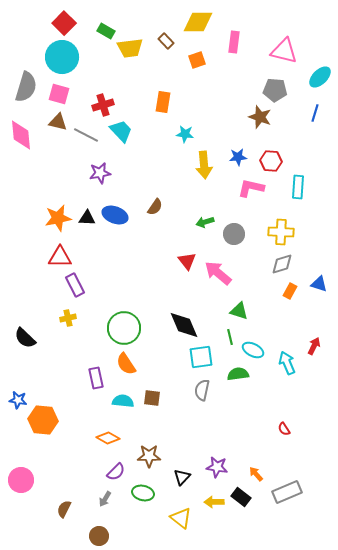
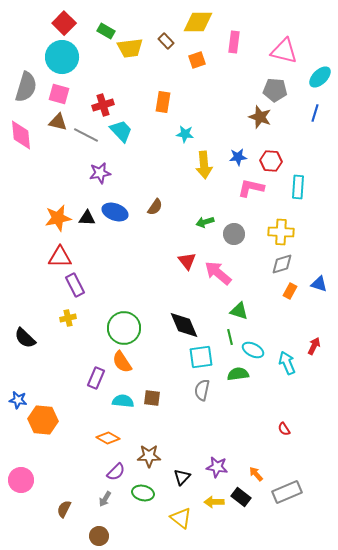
blue ellipse at (115, 215): moved 3 px up
orange semicircle at (126, 364): moved 4 px left, 2 px up
purple rectangle at (96, 378): rotated 35 degrees clockwise
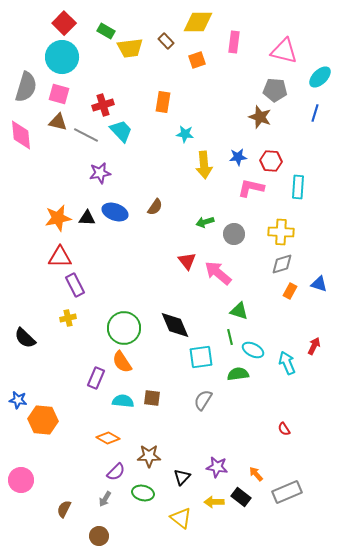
black diamond at (184, 325): moved 9 px left
gray semicircle at (202, 390): moved 1 px right, 10 px down; rotated 20 degrees clockwise
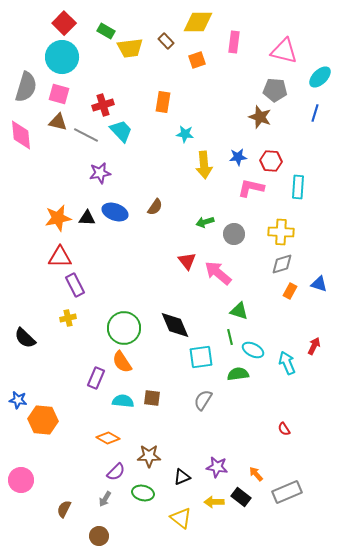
black triangle at (182, 477): rotated 24 degrees clockwise
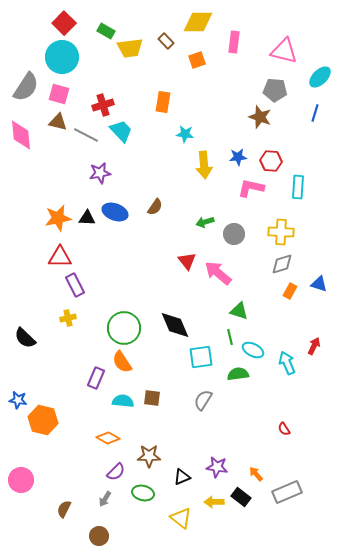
gray semicircle at (26, 87): rotated 16 degrees clockwise
orange hexagon at (43, 420): rotated 8 degrees clockwise
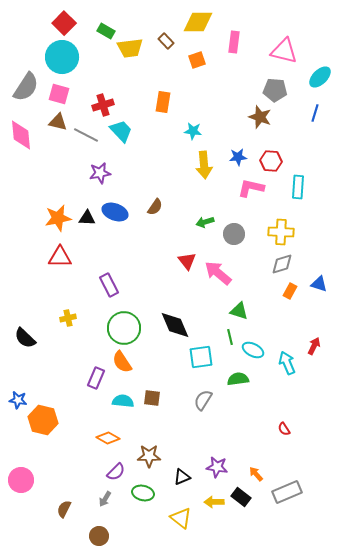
cyan star at (185, 134): moved 8 px right, 3 px up
purple rectangle at (75, 285): moved 34 px right
green semicircle at (238, 374): moved 5 px down
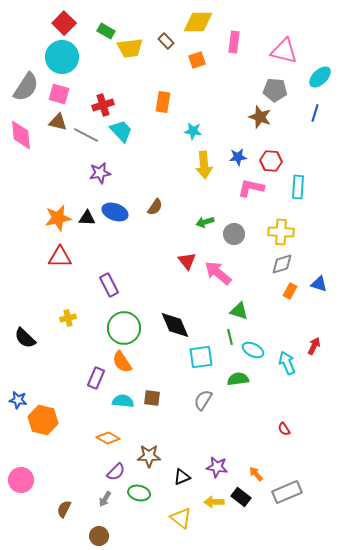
green ellipse at (143, 493): moved 4 px left
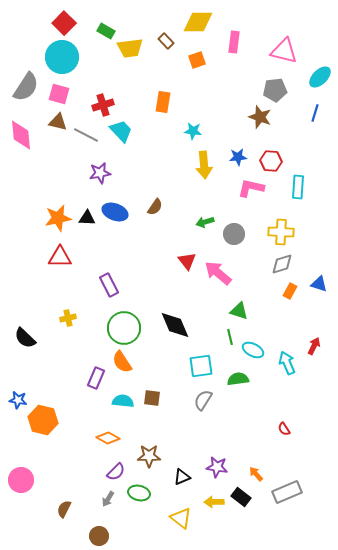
gray pentagon at (275, 90): rotated 10 degrees counterclockwise
cyan square at (201, 357): moved 9 px down
gray arrow at (105, 499): moved 3 px right
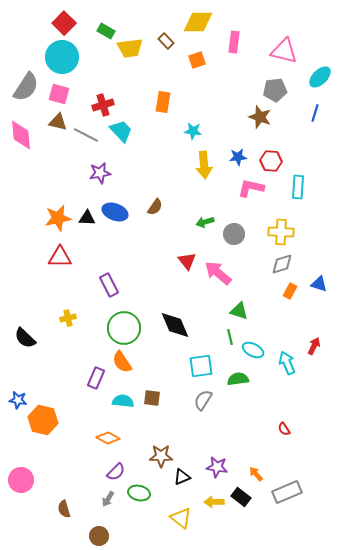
brown star at (149, 456): moved 12 px right
brown semicircle at (64, 509): rotated 42 degrees counterclockwise
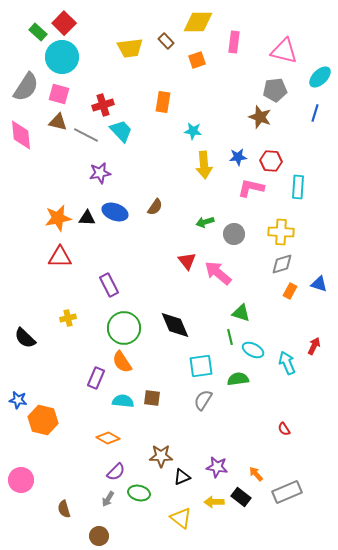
green rectangle at (106, 31): moved 68 px left, 1 px down; rotated 12 degrees clockwise
green triangle at (239, 311): moved 2 px right, 2 px down
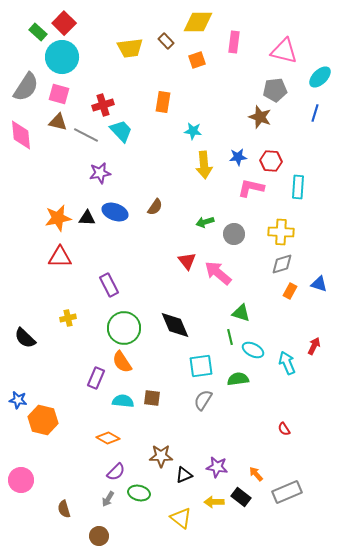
black triangle at (182, 477): moved 2 px right, 2 px up
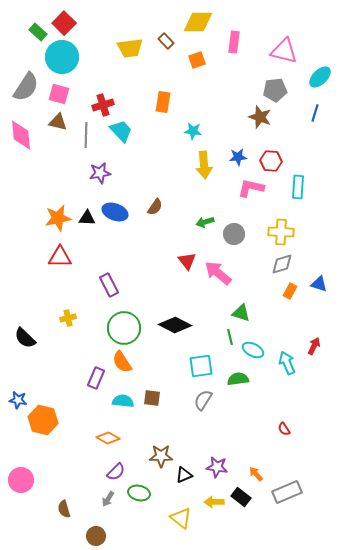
gray line at (86, 135): rotated 65 degrees clockwise
black diamond at (175, 325): rotated 40 degrees counterclockwise
brown circle at (99, 536): moved 3 px left
